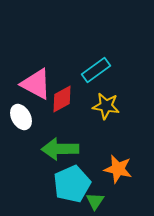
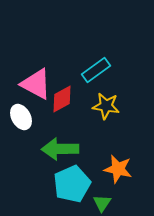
green triangle: moved 7 px right, 2 px down
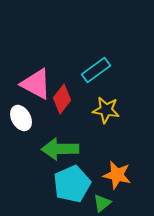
red diamond: rotated 24 degrees counterclockwise
yellow star: moved 4 px down
white ellipse: moved 1 px down
orange star: moved 1 px left, 6 px down
green triangle: rotated 18 degrees clockwise
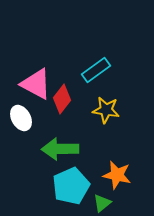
cyan pentagon: moved 1 px left, 2 px down
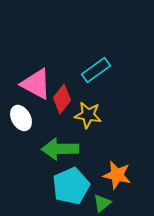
yellow star: moved 18 px left, 5 px down
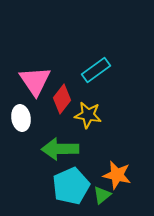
pink triangle: moved 1 px left, 3 px up; rotated 28 degrees clockwise
white ellipse: rotated 20 degrees clockwise
green triangle: moved 8 px up
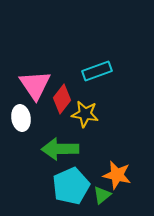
cyan rectangle: moved 1 px right, 1 px down; rotated 16 degrees clockwise
pink triangle: moved 4 px down
yellow star: moved 3 px left, 1 px up
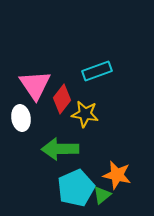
cyan pentagon: moved 5 px right, 2 px down
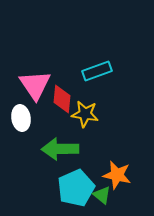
red diamond: rotated 32 degrees counterclockwise
green triangle: rotated 42 degrees counterclockwise
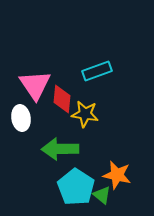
cyan pentagon: moved 1 px up; rotated 15 degrees counterclockwise
